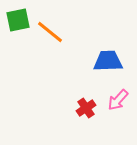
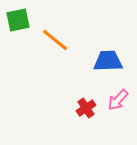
orange line: moved 5 px right, 8 px down
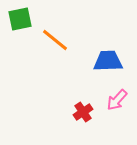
green square: moved 2 px right, 1 px up
pink arrow: moved 1 px left
red cross: moved 3 px left, 4 px down
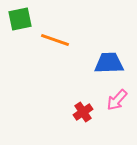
orange line: rotated 20 degrees counterclockwise
blue trapezoid: moved 1 px right, 2 px down
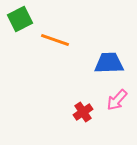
green square: rotated 15 degrees counterclockwise
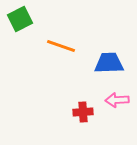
orange line: moved 6 px right, 6 px down
pink arrow: rotated 45 degrees clockwise
red cross: rotated 30 degrees clockwise
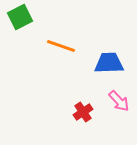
green square: moved 2 px up
pink arrow: moved 2 px right, 1 px down; rotated 130 degrees counterclockwise
red cross: rotated 30 degrees counterclockwise
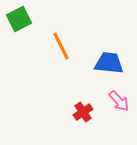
green square: moved 1 px left, 2 px down
orange line: rotated 44 degrees clockwise
blue trapezoid: rotated 8 degrees clockwise
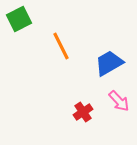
blue trapezoid: rotated 36 degrees counterclockwise
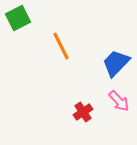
green square: moved 1 px left, 1 px up
blue trapezoid: moved 7 px right; rotated 16 degrees counterclockwise
